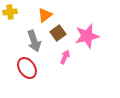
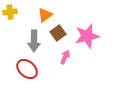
gray arrow: rotated 20 degrees clockwise
red ellipse: moved 1 px down; rotated 15 degrees counterclockwise
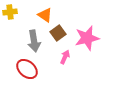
orange triangle: rotated 49 degrees counterclockwise
pink star: moved 2 px down
gray arrow: rotated 10 degrees counterclockwise
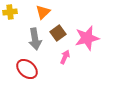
orange triangle: moved 2 px left, 3 px up; rotated 42 degrees clockwise
gray arrow: moved 1 px right, 2 px up
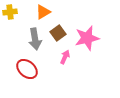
orange triangle: rotated 14 degrees clockwise
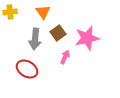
orange triangle: rotated 35 degrees counterclockwise
gray arrow: rotated 15 degrees clockwise
red ellipse: rotated 10 degrees counterclockwise
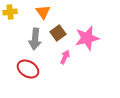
red ellipse: moved 1 px right
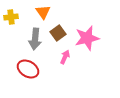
yellow cross: moved 1 px right, 5 px down
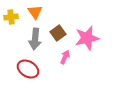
orange triangle: moved 8 px left
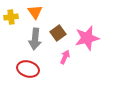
red ellipse: rotated 15 degrees counterclockwise
